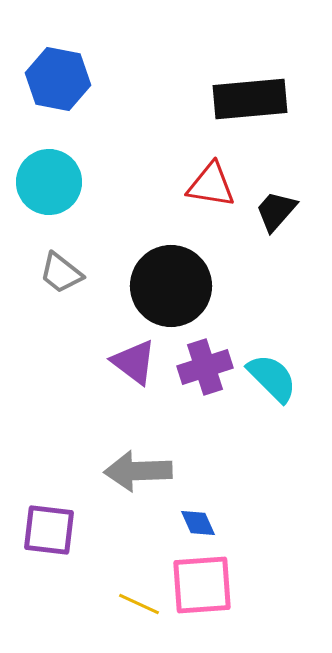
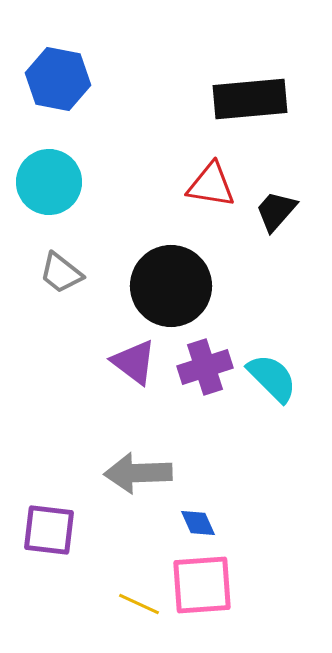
gray arrow: moved 2 px down
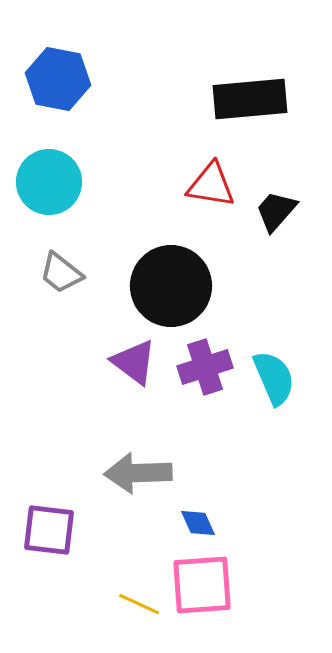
cyan semicircle: moved 2 px right; rotated 22 degrees clockwise
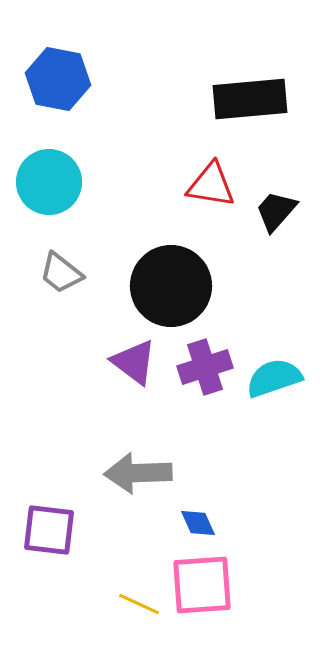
cyan semicircle: rotated 86 degrees counterclockwise
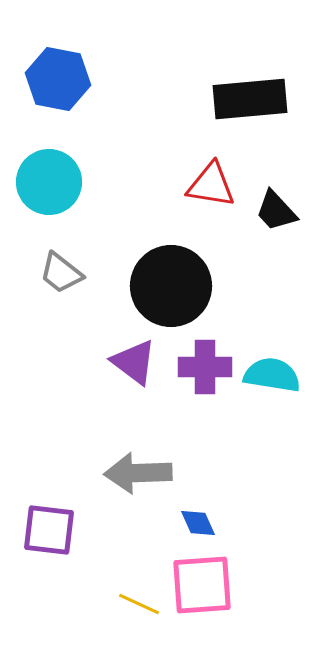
black trapezoid: rotated 84 degrees counterclockwise
purple cross: rotated 18 degrees clockwise
cyan semicircle: moved 2 px left, 3 px up; rotated 28 degrees clockwise
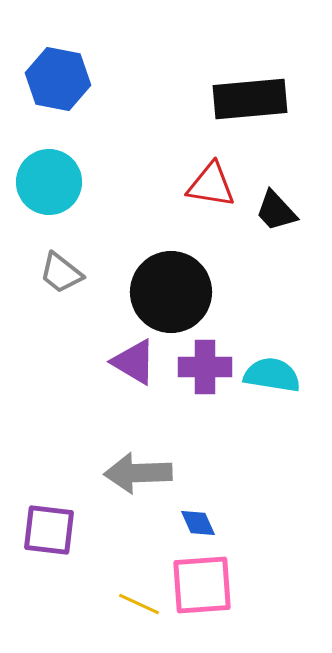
black circle: moved 6 px down
purple triangle: rotated 6 degrees counterclockwise
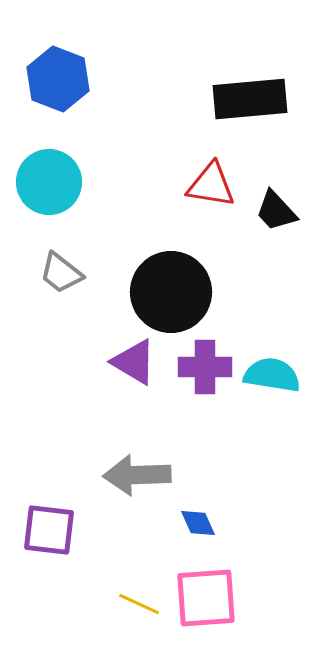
blue hexagon: rotated 10 degrees clockwise
gray arrow: moved 1 px left, 2 px down
pink square: moved 4 px right, 13 px down
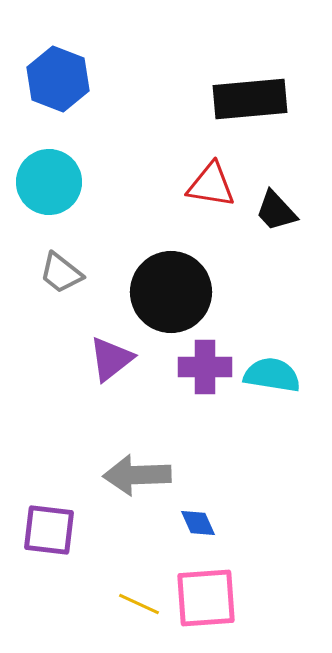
purple triangle: moved 23 px left, 3 px up; rotated 51 degrees clockwise
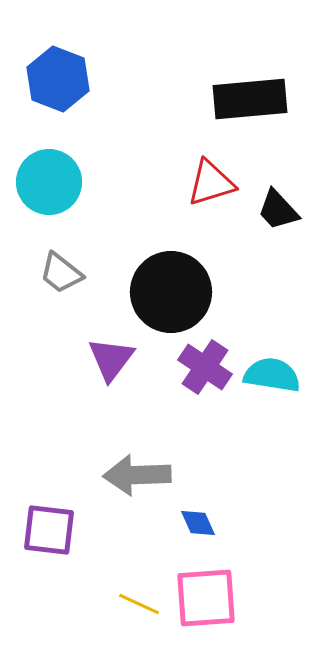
red triangle: moved 2 px up; rotated 26 degrees counterclockwise
black trapezoid: moved 2 px right, 1 px up
purple triangle: rotated 15 degrees counterclockwise
purple cross: rotated 34 degrees clockwise
